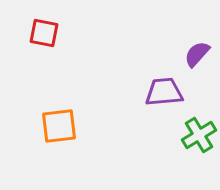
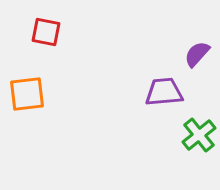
red square: moved 2 px right, 1 px up
orange square: moved 32 px left, 32 px up
green cross: rotated 8 degrees counterclockwise
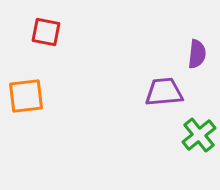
purple semicircle: rotated 144 degrees clockwise
orange square: moved 1 px left, 2 px down
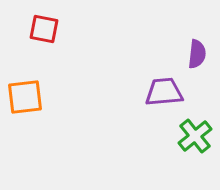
red square: moved 2 px left, 3 px up
orange square: moved 1 px left, 1 px down
green cross: moved 4 px left, 1 px down
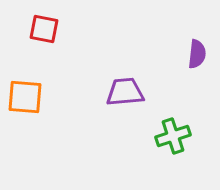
purple trapezoid: moved 39 px left
orange square: rotated 12 degrees clockwise
green cross: moved 22 px left; rotated 20 degrees clockwise
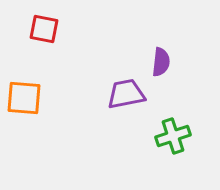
purple semicircle: moved 36 px left, 8 px down
purple trapezoid: moved 1 px right, 2 px down; rotated 6 degrees counterclockwise
orange square: moved 1 px left, 1 px down
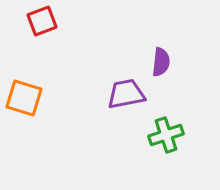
red square: moved 2 px left, 8 px up; rotated 32 degrees counterclockwise
orange square: rotated 12 degrees clockwise
green cross: moved 7 px left, 1 px up
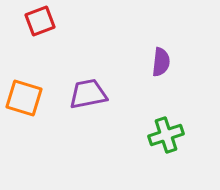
red square: moved 2 px left
purple trapezoid: moved 38 px left
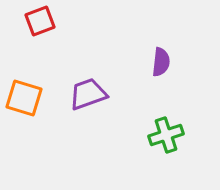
purple trapezoid: rotated 9 degrees counterclockwise
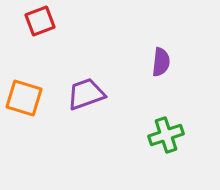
purple trapezoid: moved 2 px left
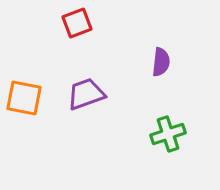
red square: moved 37 px right, 2 px down
orange square: rotated 6 degrees counterclockwise
green cross: moved 2 px right, 1 px up
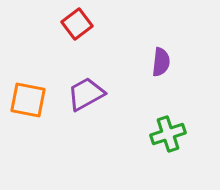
red square: moved 1 px down; rotated 16 degrees counterclockwise
purple trapezoid: rotated 9 degrees counterclockwise
orange square: moved 4 px right, 2 px down
